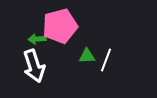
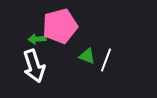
green triangle: rotated 24 degrees clockwise
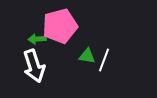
green triangle: rotated 12 degrees counterclockwise
white line: moved 2 px left
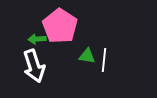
pink pentagon: rotated 24 degrees counterclockwise
white line: rotated 15 degrees counterclockwise
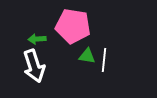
pink pentagon: moved 13 px right; rotated 24 degrees counterclockwise
